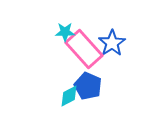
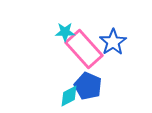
blue star: moved 1 px right, 1 px up
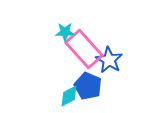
blue star: moved 4 px left, 18 px down; rotated 8 degrees counterclockwise
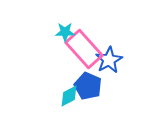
blue star: rotated 12 degrees clockwise
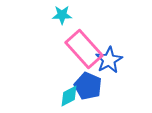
cyan star: moved 3 px left, 17 px up
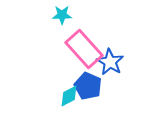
blue star: moved 1 px right, 2 px down; rotated 12 degrees counterclockwise
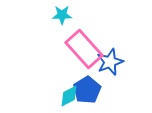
blue star: rotated 20 degrees clockwise
blue pentagon: moved 1 px left, 4 px down; rotated 16 degrees clockwise
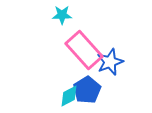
pink rectangle: moved 1 px down
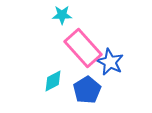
pink rectangle: moved 1 px left, 2 px up
blue star: rotated 24 degrees counterclockwise
cyan diamond: moved 16 px left, 15 px up
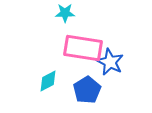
cyan star: moved 3 px right, 2 px up
pink rectangle: rotated 39 degrees counterclockwise
cyan diamond: moved 5 px left
